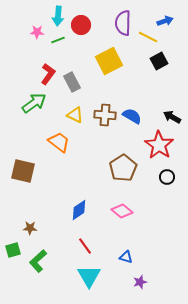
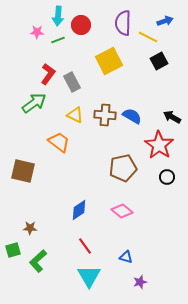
brown pentagon: rotated 20 degrees clockwise
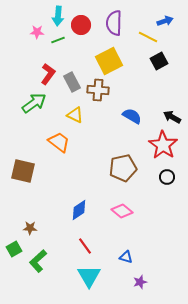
purple semicircle: moved 9 px left
brown cross: moved 7 px left, 25 px up
red star: moved 4 px right
green square: moved 1 px right, 1 px up; rotated 14 degrees counterclockwise
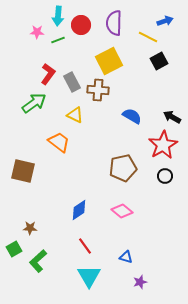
red star: rotated 8 degrees clockwise
black circle: moved 2 px left, 1 px up
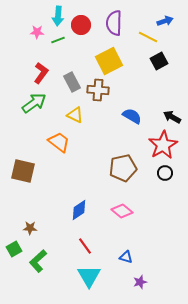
red L-shape: moved 7 px left, 1 px up
black circle: moved 3 px up
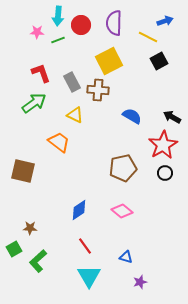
red L-shape: rotated 55 degrees counterclockwise
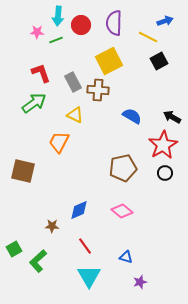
green line: moved 2 px left
gray rectangle: moved 1 px right
orange trapezoid: rotated 100 degrees counterclockwise
blue diamond: rotated 10 degrees clockwise
brown star: moved 22 px right, 2 px up
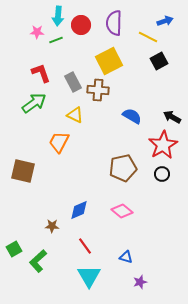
black circle: moved 3 px left, 1 px down
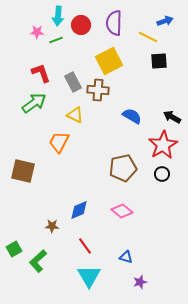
black square: rotated 24 degrees clockwise
